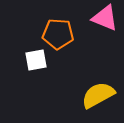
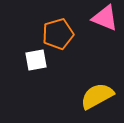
orange pentagon: rotated 20 degrees counterclockwise
yellow semicircle: moved 1 px left, 1 px down
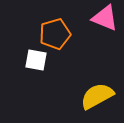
orange pentagon: moved 3 px left
white square: rotated 20 degrees clockwise
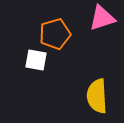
pink triangle: moved 3 px left; rotated 40 degrees counterclockwise
yellow semicircle: rotated 64 degrees counterclockwise
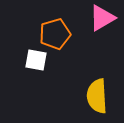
pink triangle: rotated 12 degrees counterclockwise
